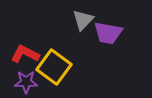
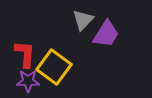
purple trapezoid: moved 2 px left, 1 px down; rotated 68 degrees counterclockwise
red L-shape: rotated 68 degrees clockwise
purple star: moved 2 px right, 1 px up
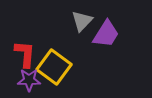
gray triangle: moved 1 px left, 1 px down
purple star: moved 1 px right, 1 px up
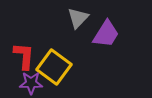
gray triangle: moved 4 px left, 3 px up
red L-shape: moved 1 px left, 2 px down
purple star: moved 2 px right, 3 px down
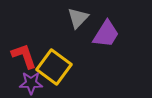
red L-shape: rotated 24 degrees counterclockwise
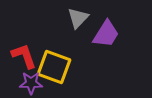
yellow square: rotated 16 degrees counterclockwise
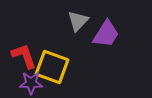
gray triangle: moved 3 px down
yellow square: moved 2 px left
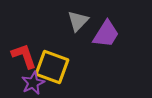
purple star: moved 2 px right; rotated 25 degrees counterclockwise
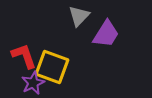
gray triangle: moved 1 px right, 5 px up
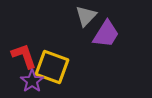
gray triangle: moved 7 px right
purple star: moved 1 px left, 2 px up; rotated 10 degrees counterclockwise
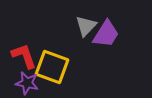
gray triangle: moved 10 px down
purple star: moved 5 px left, 2 px down; rotated 25 degrees counterclockwise
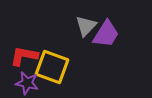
red L-shape: rotated 60 degrees counterclockwise
